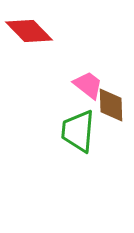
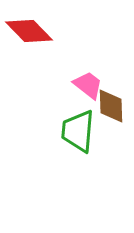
brown diamond: moved 1 px down
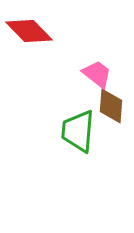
pink trapezoid: moved 9 px right, 11 px up
brown diamond: rotated 6 degrees clockwise
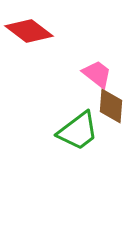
red diamond: rotated 9 degrees counterclockwise
green trapezoid: rotated 132 degrees counterclockwise
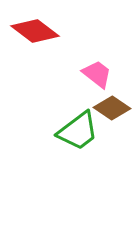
red diamond: moved 6 px right
brown diamond: moved 1 px right, 2 px down; rotated 60 degrees counterclockwise
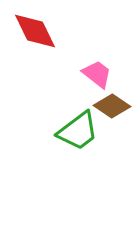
red diamond: rotated 27 degrees clockwise
brown diamond: moved 2 px up
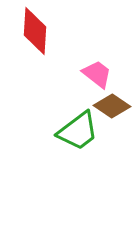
red diamond: rotated 30 degrees clockwise
